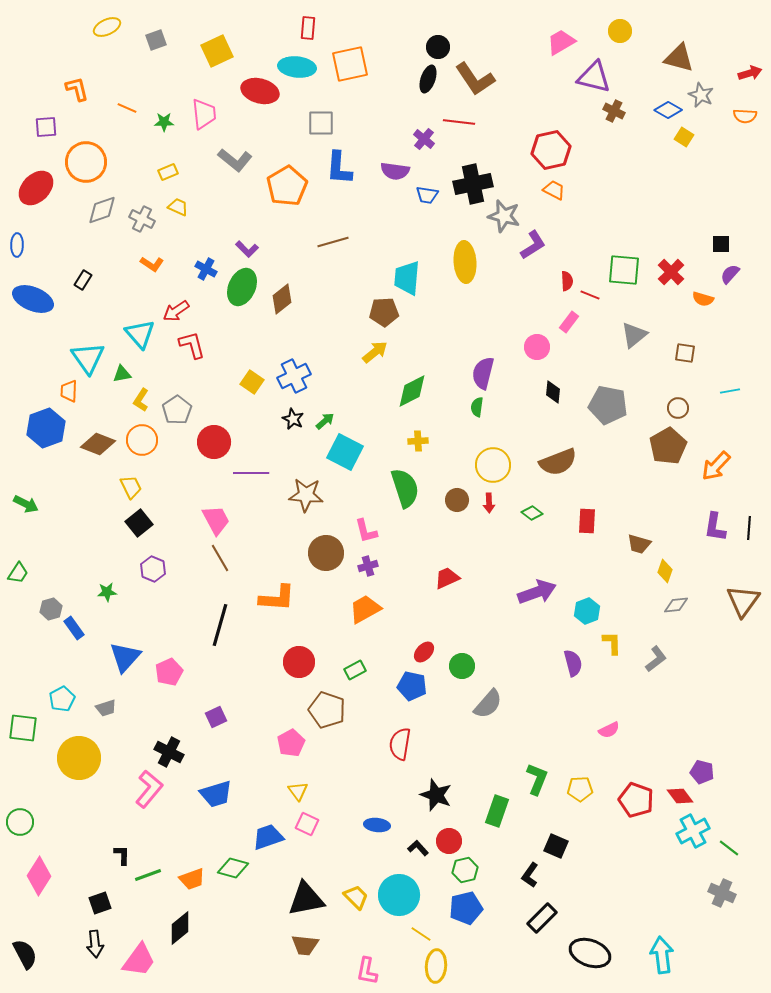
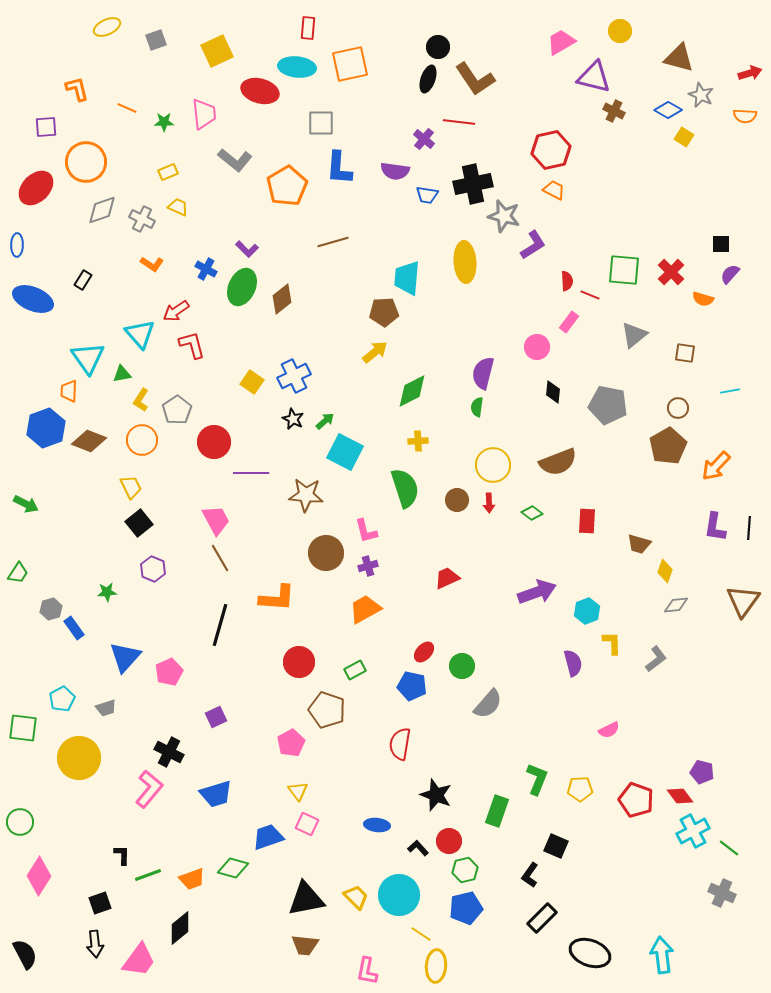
brown diamond at (98, 444): moved 9 px left, 3 px up
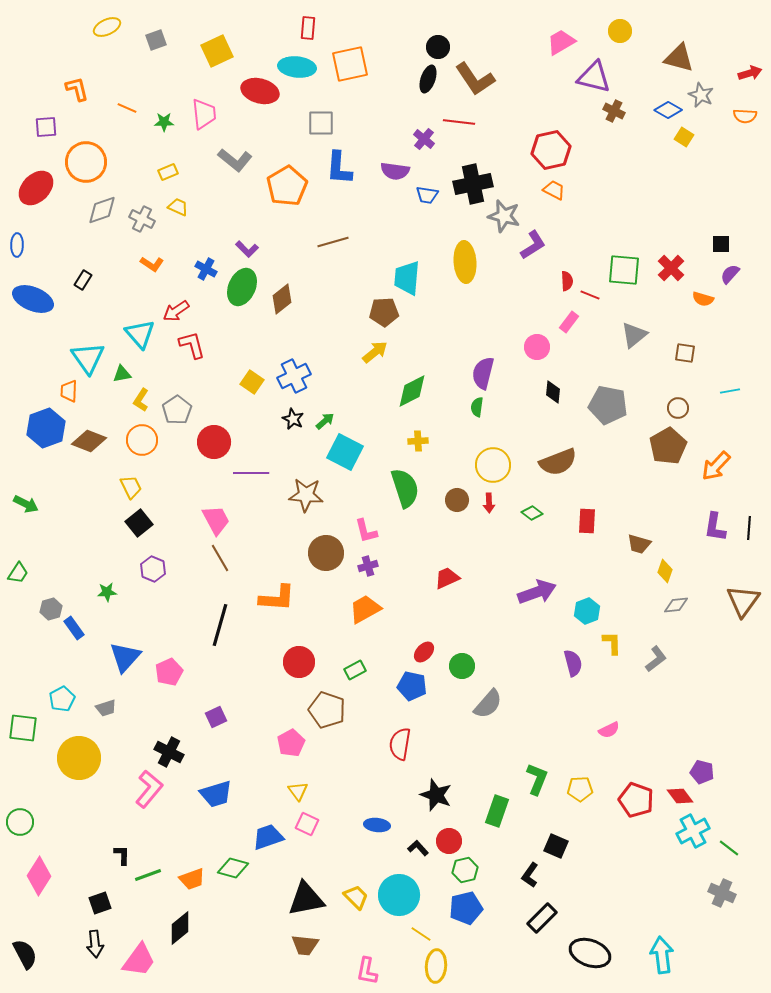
red cross at (671, 272): moved 4 px up
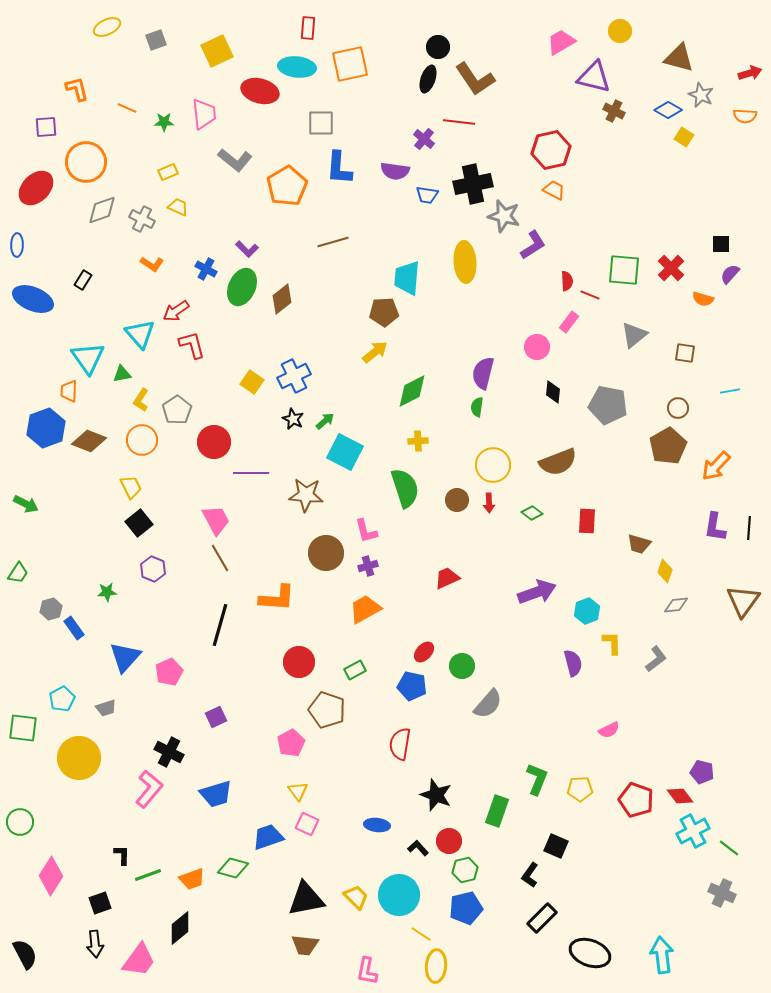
pink diamond at (39, 876): moved 12 px right
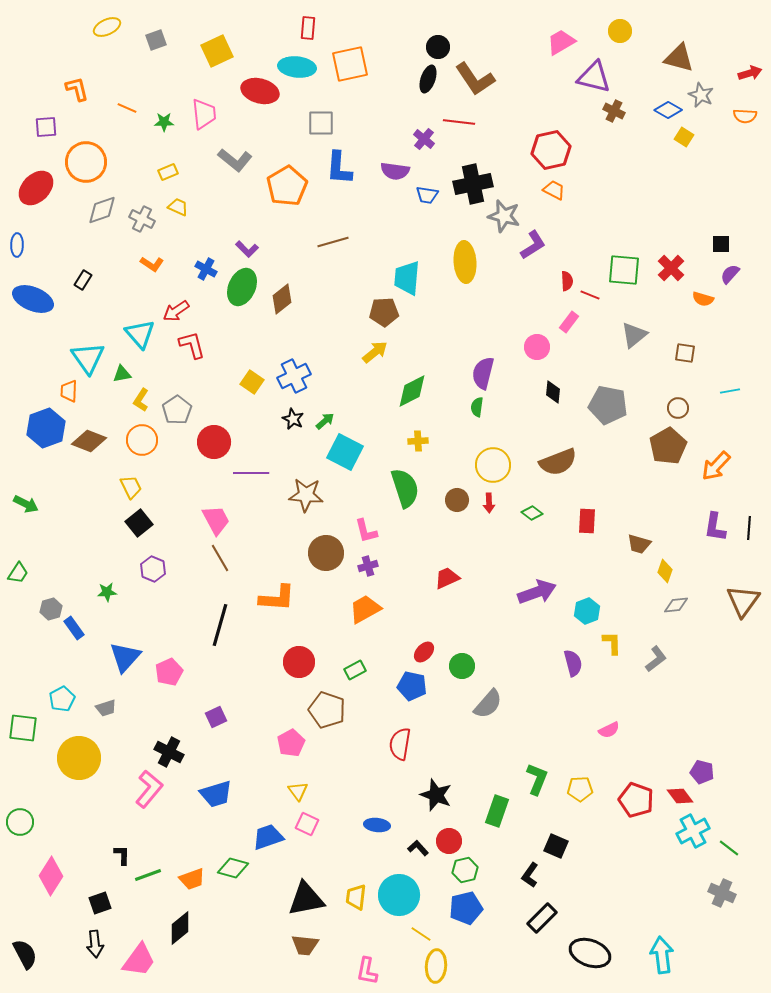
yellow trapezoid at (356, 897): rotated 128 degrees counterclockwise
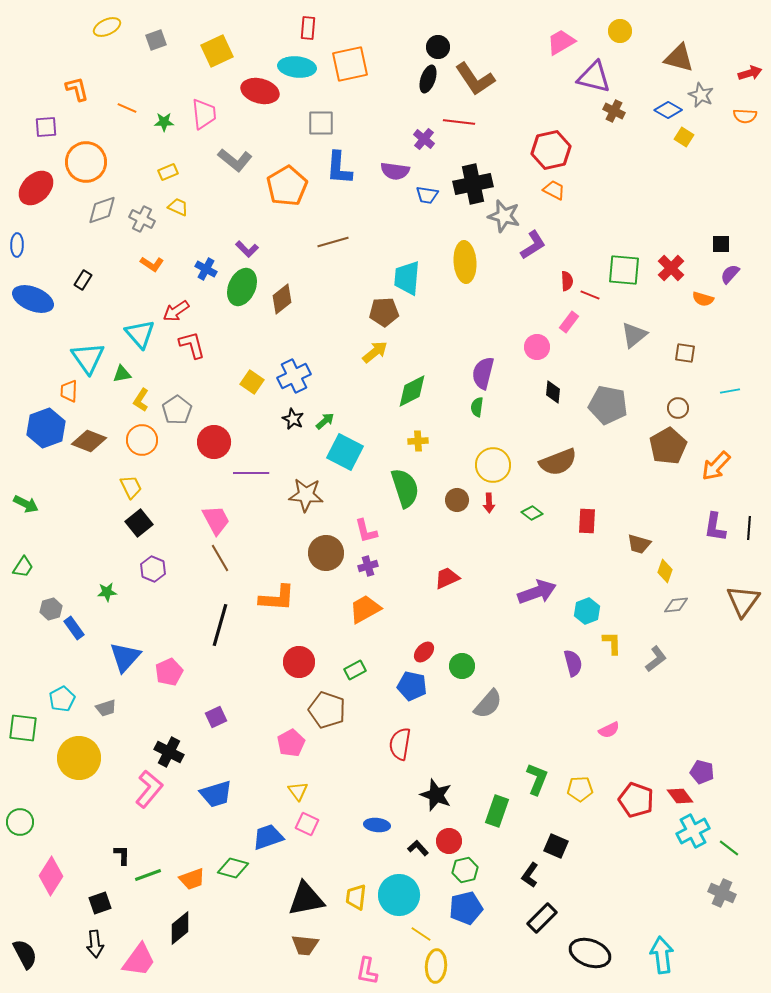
green trapezoid at (18, 573): moved 5 px right, 6 px up
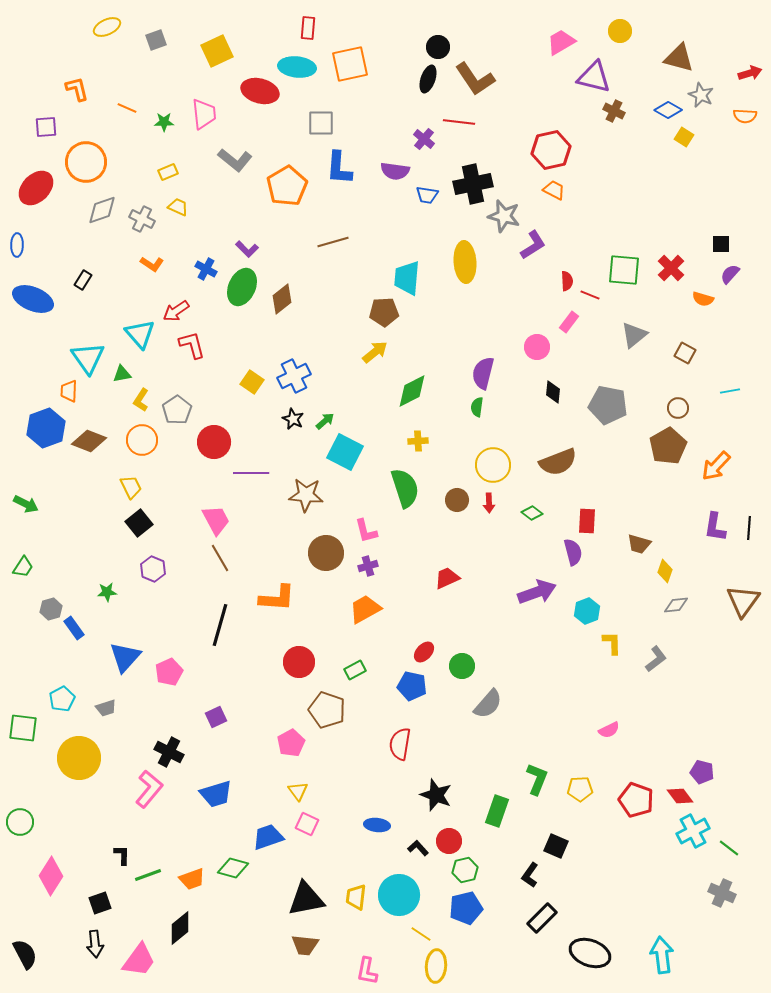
brown square at (685, 353): rotated 20 degrees clockwise
purple semicircle at (573, 663): moved 111 px up
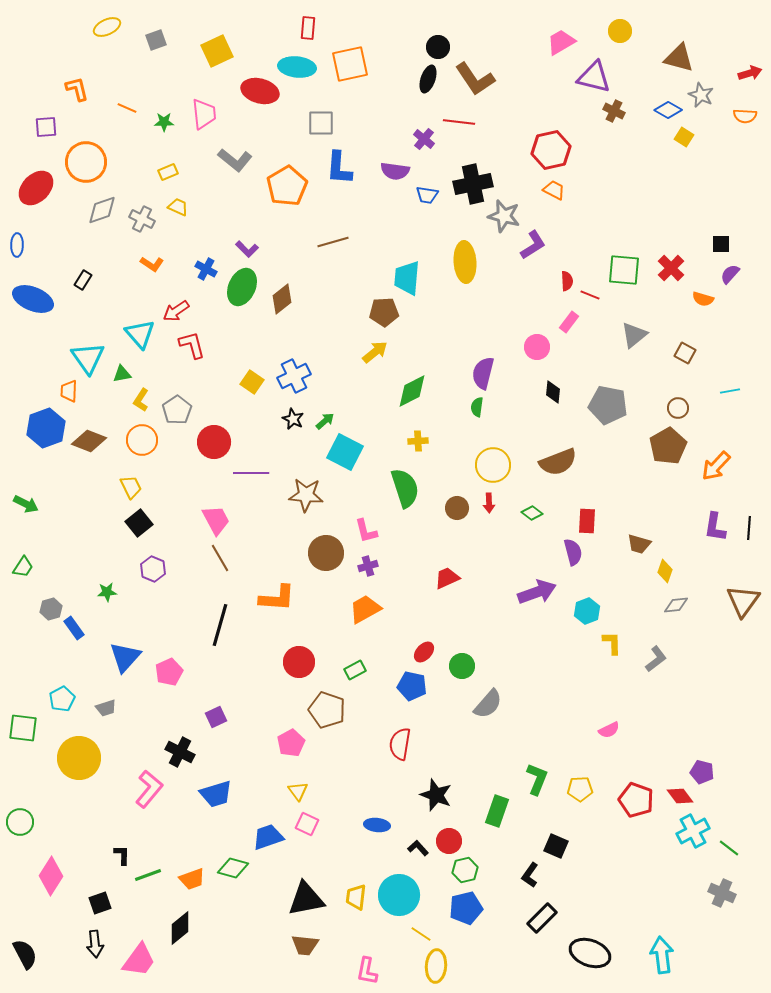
brown circle at (457, 500): moved 8 px down
black cross at (169, 752): moved 11 px right
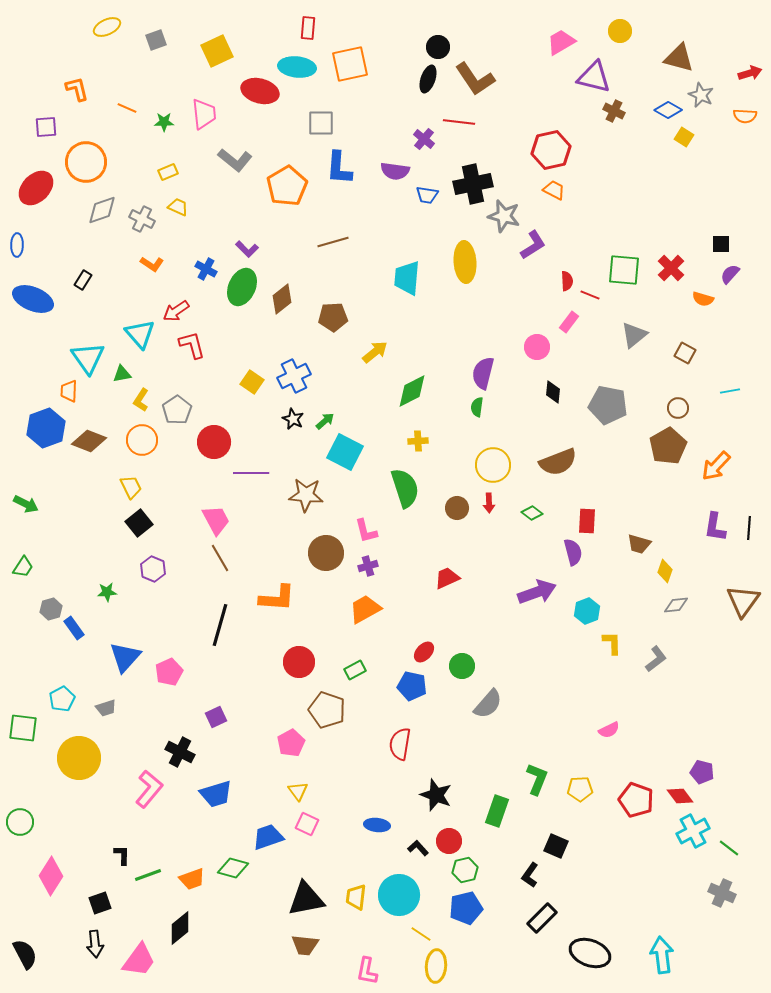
brown pentagon at (384, 312): moved 51 px left, 5 px down
